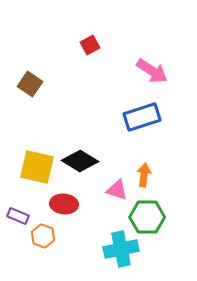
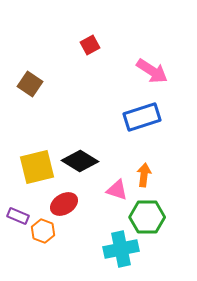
yellow square: rotated 27 degrees counterclockwise
red ellipse: rotated 36 degrees counterclockwise
orange hexagon: moved 5 px up
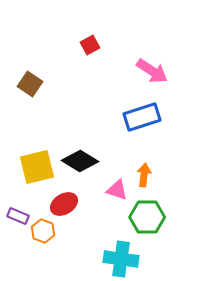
cyan cross: moved 10 px down; rotated 20 degrees clockwise
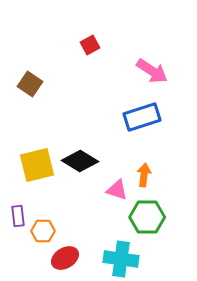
yellow square: moved 2 px up
red ellipse: moved 1 px right, 54 px down
purple rectangle: rotated 60 degrees clockwise
orange hexagon: rotated 20 degrees counterclockwise
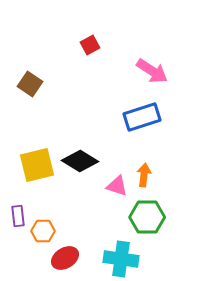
pink triangle: moved 4 px up
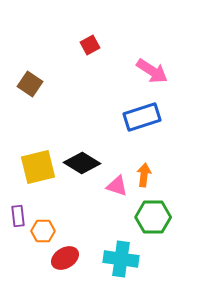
black diamond: moved 2 px right, 2 px down
yellow square: moved 1 px right, 2 px down
green hexagon: moved 6 px right
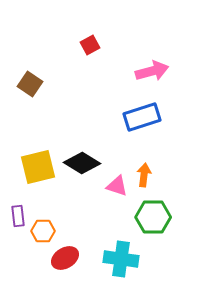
pink arrow: rotated 48 degrees counterclockwise
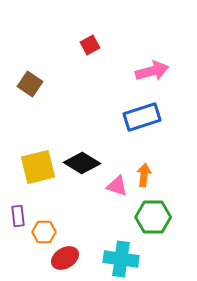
orange hexagon: moved 1 px right, 1 px down
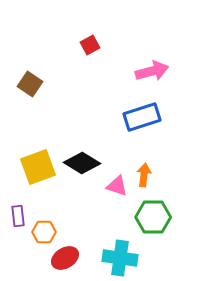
yellow square: rotated 6 degrees counterclockwise
cyan cross: moved 1 px left, 1 px up
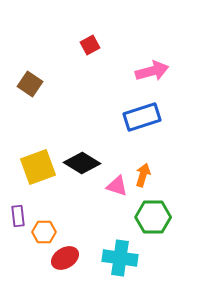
orange arrow: moved 1 px left; rotated 10 degrees clockwise
